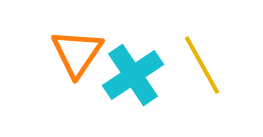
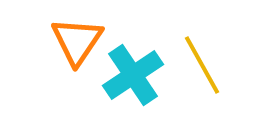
orange triangle: moved 12 px up
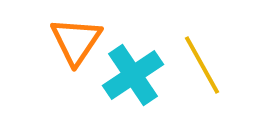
orange triangle: moved 1 px left
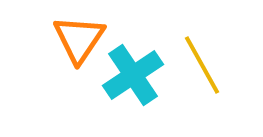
orange triangle: moved 3 px right, 2 px up
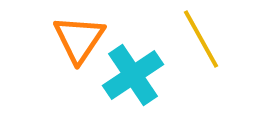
yellow line: moved 1 px left, 26 px up
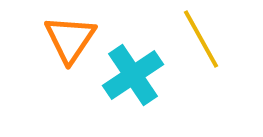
orange triangle: moved 9 px left
